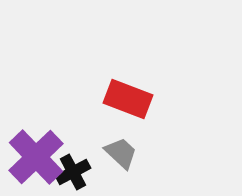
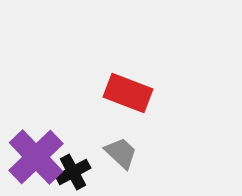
red rectangle: moved 6 px up
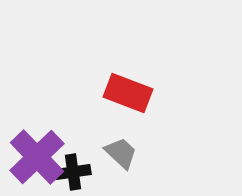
purple cross: moved 1 px right
black cross: rotated 20 degrees clockwise
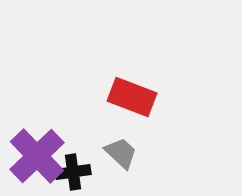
red rectangle: moved 4 px right, 4 px down
purple cross: moved 1 px up
